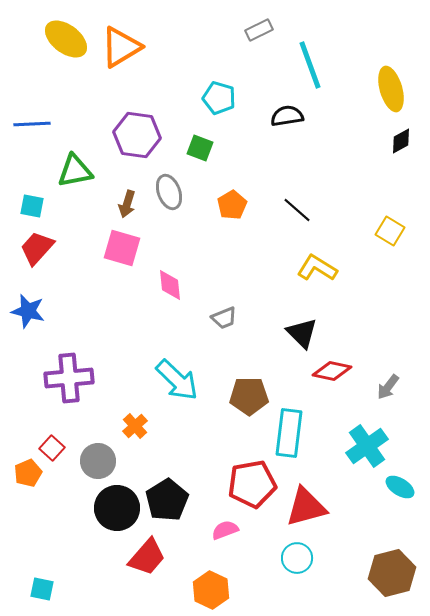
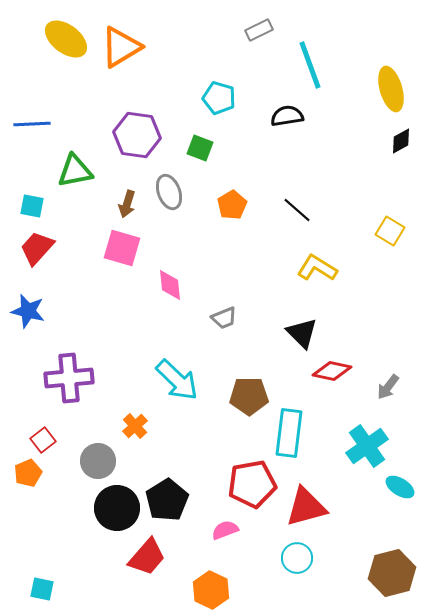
red square at (52, 448): moved 9 px left, 8 px up; rotated 10 degrees clockwise
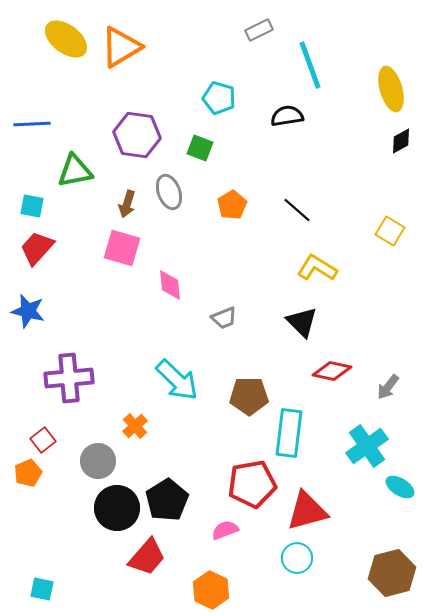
black triangle at (302, 333): moved 11 px up
red triangle at (306, 507): moved 1 px right, 4 px down
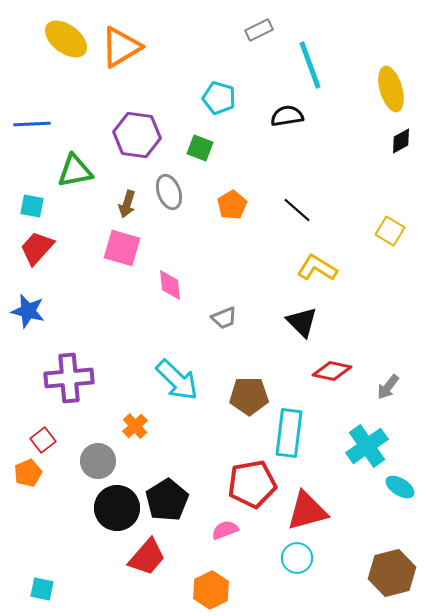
orange hexagon at (211, 590): rotated 9 degrees clockwise
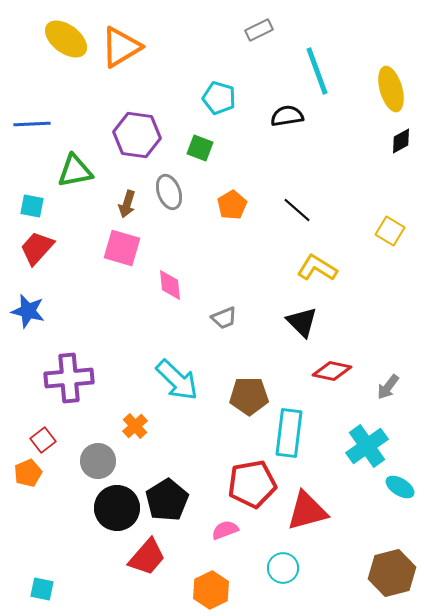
cyan line at (310, 65): moved 7 px right, 6 px down
cyan circle at (297, 558): moved 14 px left, 10 px down
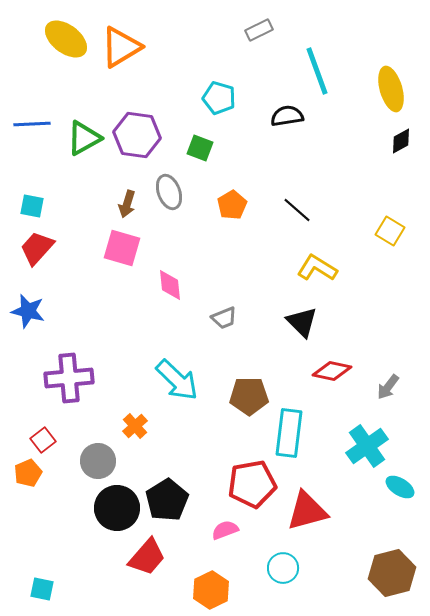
green triangle at (75, 171): moved 9 px right, 33 px up; rotated 18 degrees counterclockwise
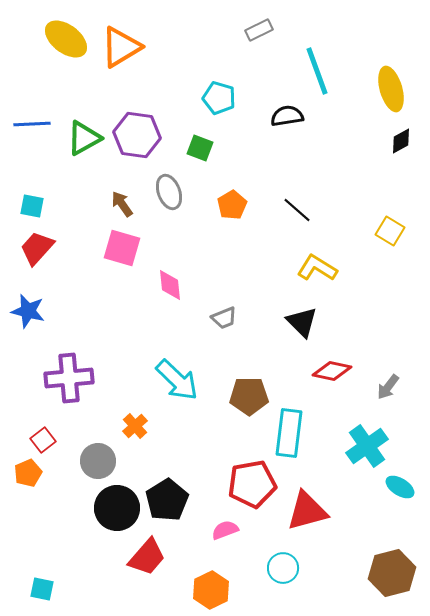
brown arrow at (127, 204): moved 5 px left; rotated 128 degrees clockwise
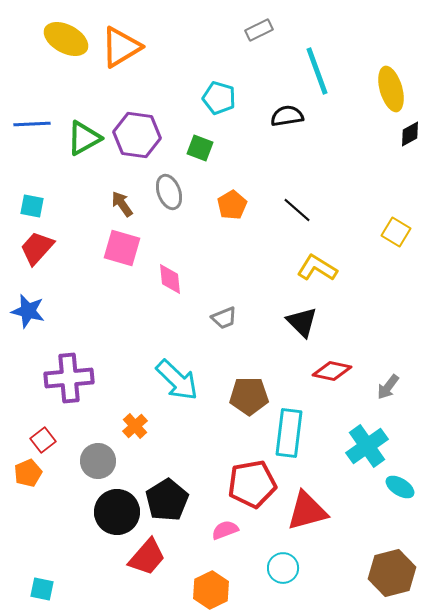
yellow ellipse at (66, 39): rotated 9 degrees counterclockwise
black diamond at (401, 141): moved 9 px right, 7 px up
yellow square at (390, 231): moved 6 px right, 1 px down
pink diamond at (170, 285): moved 6 px up
black circle at (117, 508): moved 4 px down
